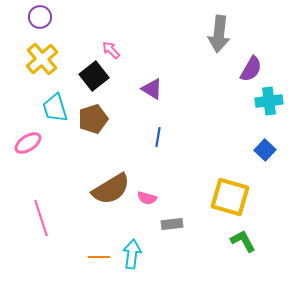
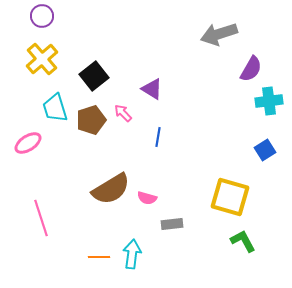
purple circle: moved 2 px right, 1 px up
gray arrow: rotated 66 degrees clockwise
pink arrow: moved 12 px right, 63 px down
brown pentagon: moved 2 px left, 1 px down
blue square: rotated 15 degrees clockwise
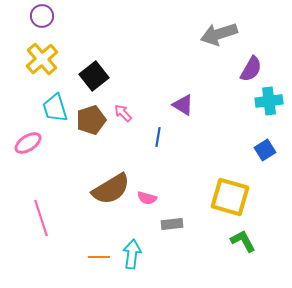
purple triangle: moved 31 px right, 16 px down
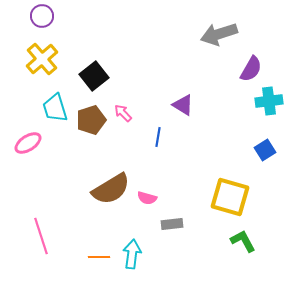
pink line: moved 18 px down
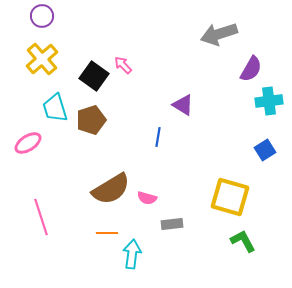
black square: rotated 16 degrees counterclockwise
pink arrow: moved 48 px up
pink line: moved 19 px up
orange line: moved 8 px right, 24 px up
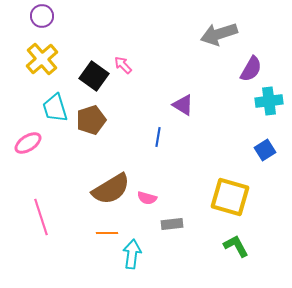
green L-shape: moved 7 px left, 5 px down
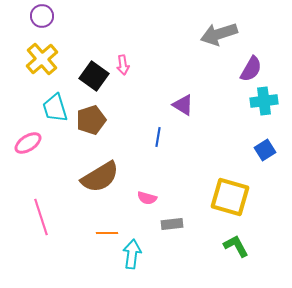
pink arrow: rotated 144 degrees counterclockwise
cyan cross: moved 5 px left
brown semicircle: moved 11 px left, 12 px up
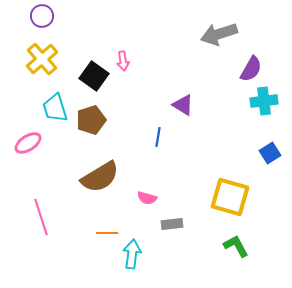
pink arrow: moved 4 px up
blue square: moved 5 px right, 3 px down
